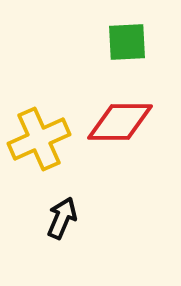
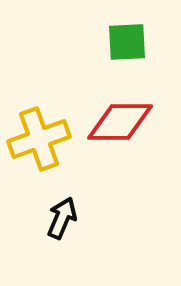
yellow cross: rotated 4 degrees clockwise
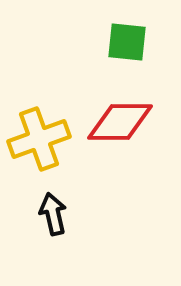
green square: rotated 9 degrees clockwise
black arrow: moved 9 px left, 4 px up; rotated 36 degrees counterclockwise
